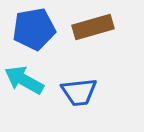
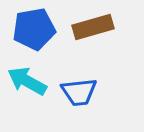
cyan arrow: moved 3 px right, 1 px down
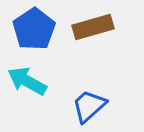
blue pentagon: rotated 24 degrees counterclockwise
blue trapezoid: moved 10 px right, 14 px down; rotated 144 degrees clockwise
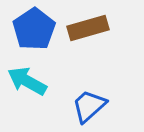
brown rectangle: moved 5 px left, 1 px down
